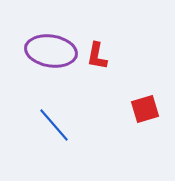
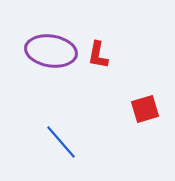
red L-shape: moved 1 px right, 1 px up
blue line: moved 7 px right, 17 px down
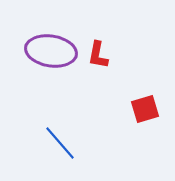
blue line: moved 1 px left, 1 px down
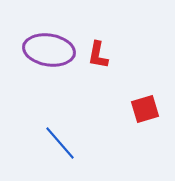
purple ellipse: moved 2 px left, 1 px up
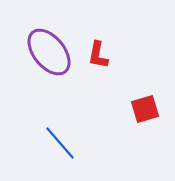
purple ellipse: moved 2 px down; rotated 42 degrees clockwise
